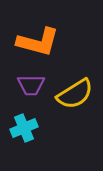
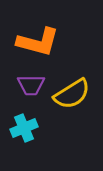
yellow semicircle: moved 3 px left
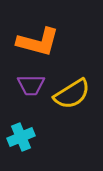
cyan cross: moved 3 px left, 9 px down
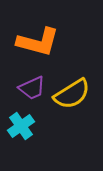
purple trapezoid: moved 1 px right, 3 px down; rotated 24 degrees counterclockwise
cyan cross: moved 11 px up; rotated 12 degrees counterclockwise
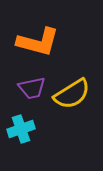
purple trapezoid: rotated 12 degrees clockwise
cyan cross: moved 3 px down; rotated 16 degrees clockwise
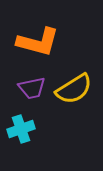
yellow semicircle: moved 2 px right, 5 px up
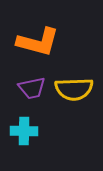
yellow semicircle: rotated 30 degrees clockwise
cyan cross: moved 3 px right, 2 px down; rotated 20 degrees clockwise
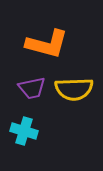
orange L-shape: moved 9 px right, 2 px down
cyan cross: rotated 16 degrees clockwise
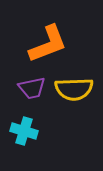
orange L-shape: moved 1 px right; rotated 36 degrees counterclockwise
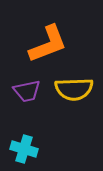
purple trapezoid: moved 5 px left, 3 px down
cyan cross: moved 18 px down
